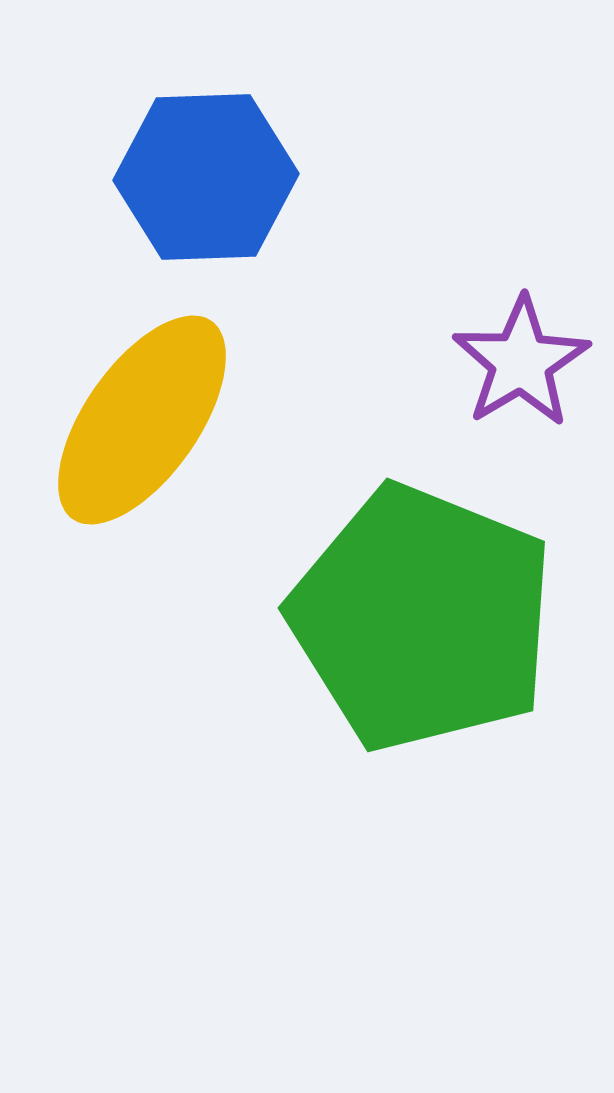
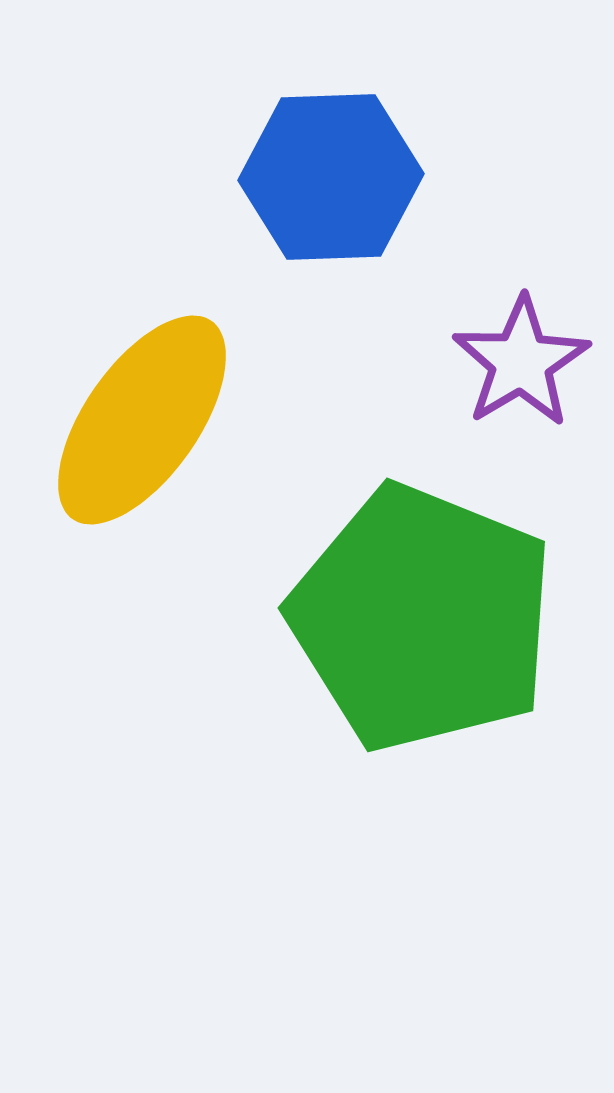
blue hexagon: moved 125 px right
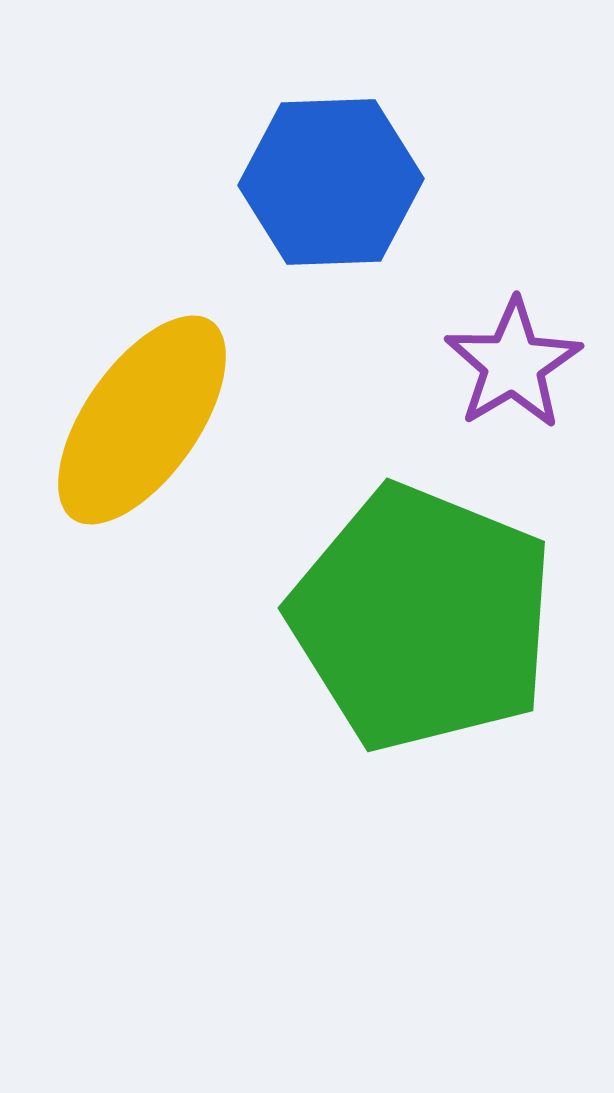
blue hexagon: moved 5 px down
purple star: moved 8 px left, 2 px down
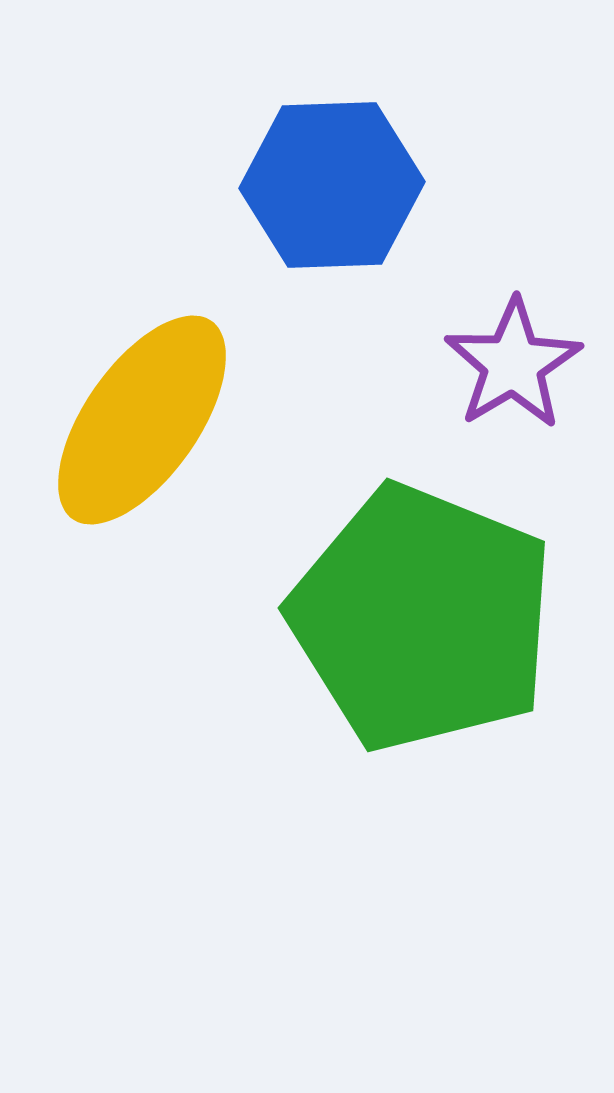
blue hexagon: moved 1 px right, 3 px down
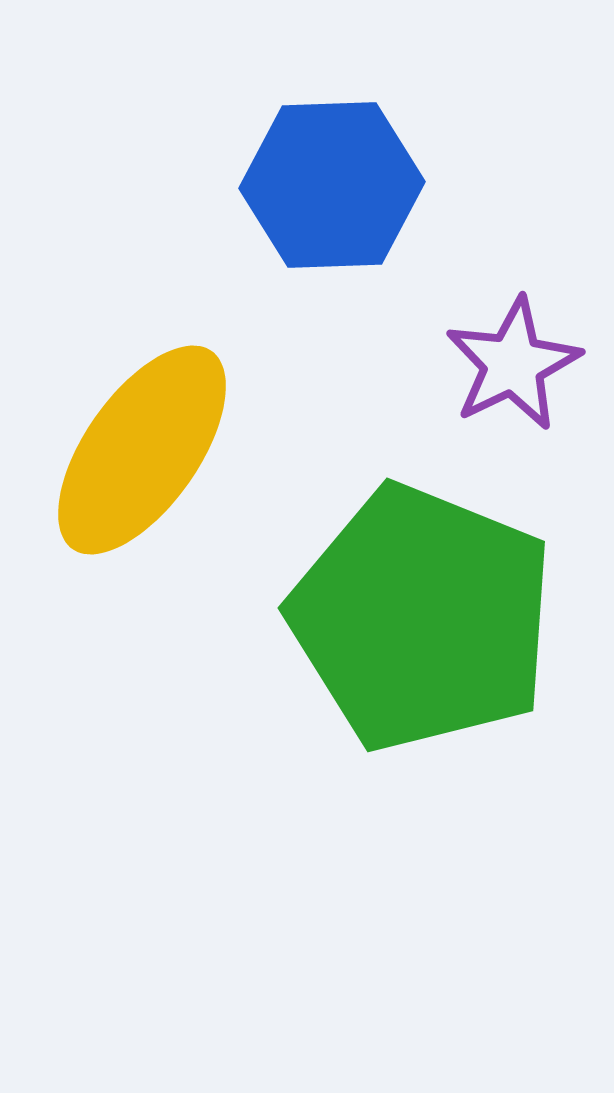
purple star: rotated 5 degrees clockwise
yellow ellipse: moved 30 px down
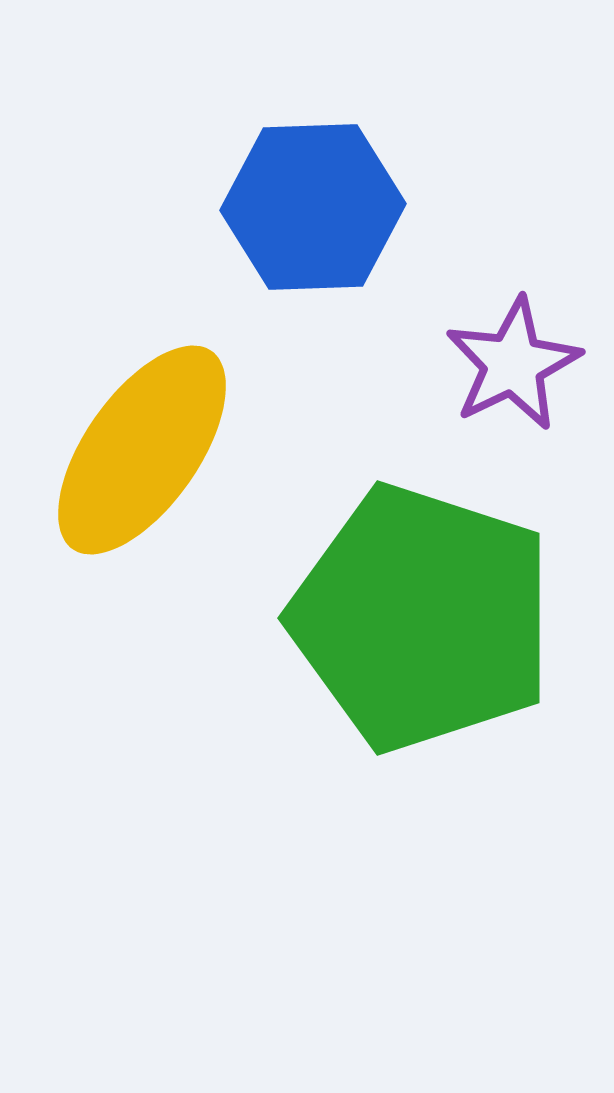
blue hexagon: moved 19 px left, 22 px down
green pentagon: rotated 4 degrees counterclockwise
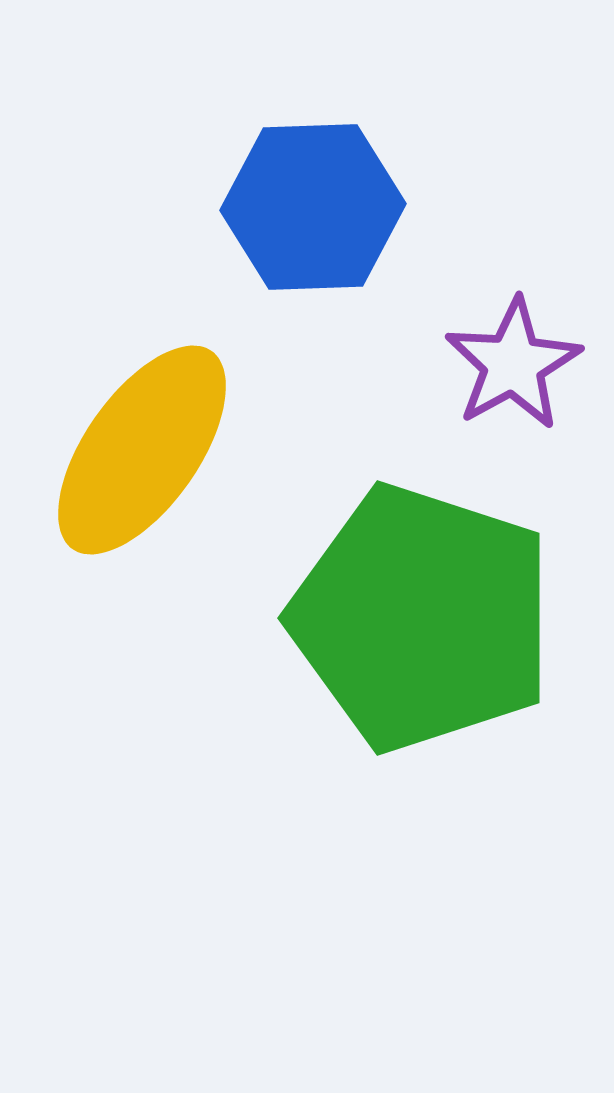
purple star: rotated 3 degrees counterclockwise
